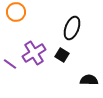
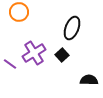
orange circle: moved 3 px right
black square: rotated 16 degrees clockwise
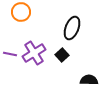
orange circle: moved 2 px right
purple line: moved 10 px up; rotated 24 degrees counterclockwise
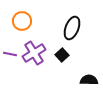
orange circle: moved 1 px right, 9 px down
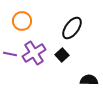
black ellipse: rotated 15 degrees clockwise
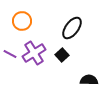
purple line: rotated 16 degrees clockwise
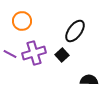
black ellipse: moved 3 px right, 3 px down
purple cross: rotated 15 degrees clockwise
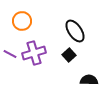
black ellipse: rotated 70 degrees counterclockwise
black square: moved 7 px right
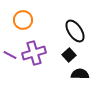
orange circle: moved 1 px right, 1 px up
purple line: moved 1 px down
black semicircle: moved 9 px left, 6 px up
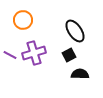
black square: rotated 16 degrees clockwise
